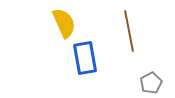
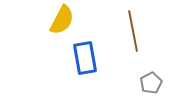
yellow semicircle: moved 2 px left, 3 px up; rotated 52 degrees clockwise
brown line: moved 4 px right
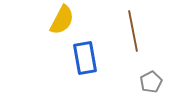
gray pentagon: moved 1 px up
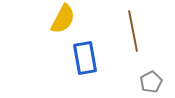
yellow semicircle: moved 1 px right, 1 px up
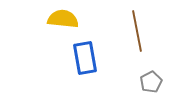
yellow semicircle: rotated 112 degrees counterclockwise
brown line: moved 4 px right
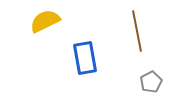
yellow semicircle: moved 18 px left, 2 px down; rotated 32 degrees counterclockwise
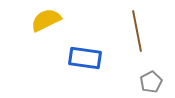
yellow semicircle: moved 1 px right, 1 px up
blue rectangle: rotated 72 degrees counterclockwise
